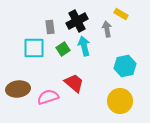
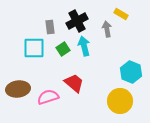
cyan hexagon: moved 6 px right, 6 px down; rotated 25 degrees counterclockwise
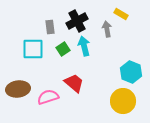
cyan square: moved 1 px left, 1 px down
yellow circle: moved 3 px right
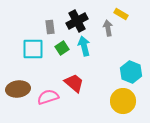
gray arrow: moved 1 px right, 1 px up
green square: moved 1 px left, 1 px up
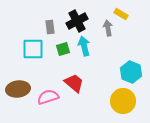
green square: moved 1 px right, 1 px down; rotated 16 degrees clockwise
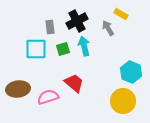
gray arrow: rotated 21 degrees counterclockwise
cyan square: moved 3 px right
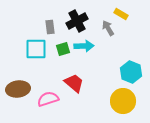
cyan arrow: rotated 102 degrees clockwise
pink semicircle: moved 2 px down
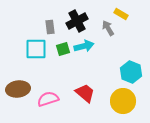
cyan arrow: rotated 12 degrees counterclockwise
red trapezoid: moved 11 px right, 10 px down
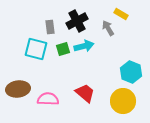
cyan square: rotated 15 degrees clockwise
pink semicircle: rotated 20 degrees clockwise
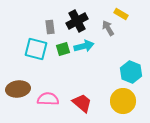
red trapezoid: moved 3 px left, 10 px down
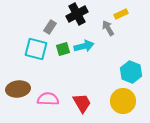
yellow rectangle: rotated 56 degrees counterclockwise
black cross: moved 7 px up
gray rectangle: rotated 40 degrees clockwise
red trapezoid: rotated 20 degrees clockwise
